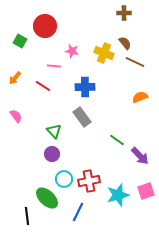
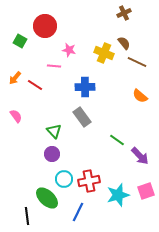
brown cross: rotated 24 degrees counterclockwise
brown semicircle: moved 1 px left
pink star: moved 3 px left, 1 px up
brown line: moved 2 px right
red line: moved 8 px left, 1 px up
orange semicircle: moved 1 px up; rotated 119 degrees counterclockwise
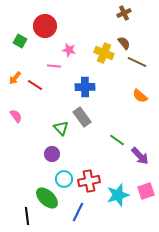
green triangle: moved 7 px right, 3 px up
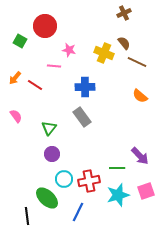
green triangle: moved 12 px left; rotated 21 degrees clockwise
green line: moved 28 px down; rotated 35 degrees counterclockwise
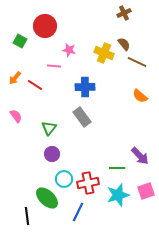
brown semicircle: moved 1 px down
red cross: moved 1 px left, 2 px down
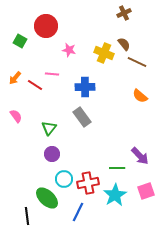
red circle: moved 1 px right
pink line: moved 2 px left, 8 px down
cyan star: moved 3 px left; rotated 15 degrees counterclockwise
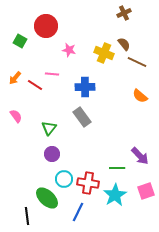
red cross: rotated 20 degrees clockwise
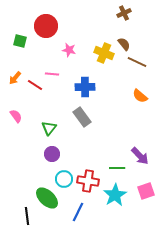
green square: rotated 16 degrees counterclockwise
red cross: moved 2 px up
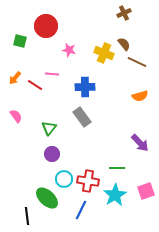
orange semicircle: rotated 56 degrees counterclockwise
purple arrow: moved 13 px up
blue line: moved 3 px right, 2 px up
